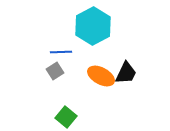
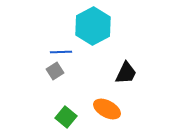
orange ellipse: moved 6 px right, 33 px down
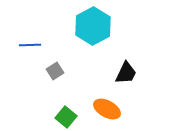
blue line: moved 31 px left, 7 px up
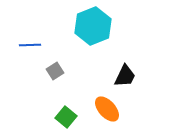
cyan hexagon: rotated 6 degrees clockwise
black trapezoid: moved 1 px left, 3 px down
orange ellipse: rotated 20 degrees clockwise
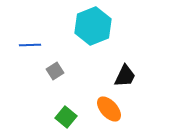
orange ellipse: moved 2 px right
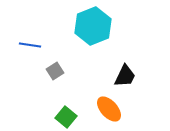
blue line: rotated 10 degrees clockwise
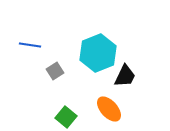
cyan hexagon: moved 5 px right, 27 px down
